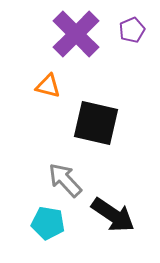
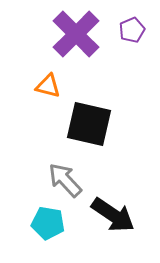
black square: moved 7 px left, 1 px down
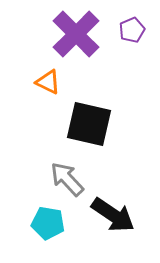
orange triangle: moved 4 px up; rotated 12 degrees clockwise
gray arrow: moved 2 px right, 1 px up
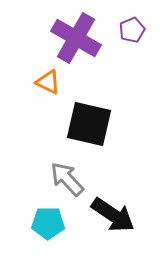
purple cross: moved 4 px down; rotated 15 degrees counterclockwise
cyan pentagon: rotated 8 degrees counterclockwise
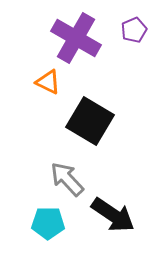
purple pentagon: moved 2 px right
black square: moved 1 px right, 3 px up; rotated 18 degrees clockwise
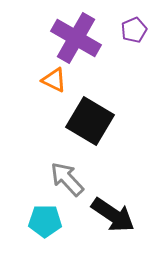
orange triangle: moved 6 px right, 2 px up
cyan pentagon: moved 3 px left, 2 px up
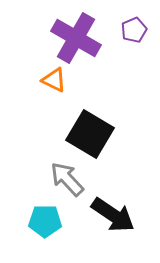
black square: moved 13 px down
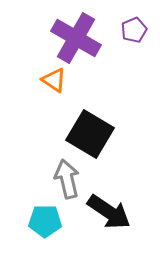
orange triangle: rotated 8 degrees clockwise
gray arrow: rotated 30 degrees clockwise
black arrow: moved 4 px left, 3 px up
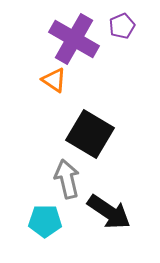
purple pentagon: moved 12 px left, 4 px up
purple cross: moved 2 px left, 1 px down
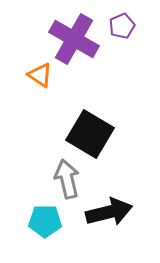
orange triangle: moved 14 px left, 5 px up
black arrow: rotated 48 degrees counterclockwise
